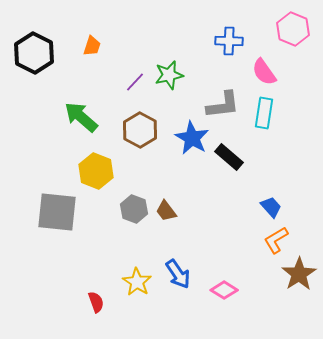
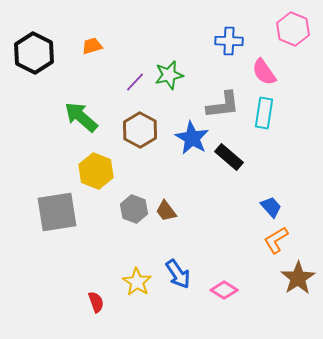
orange trapezoid: rotated 125 degrees counterclockwise
gray square: rotated 15 degrees counterclockwise
brown star: moved 1 px left, 4 px down
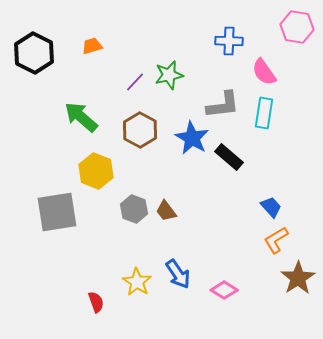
pink hexagon: moved 4 px right, 2 px up; rotated 12 degrees counterclockwise
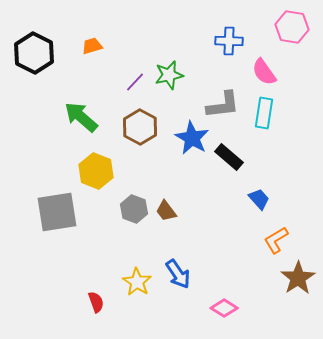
pink hexagon: moved 5 px left
brown hexagon: moved 3 px up
blue trapezoid: moved 12 px left, 8 px up
pink diamond: moved 18 px down
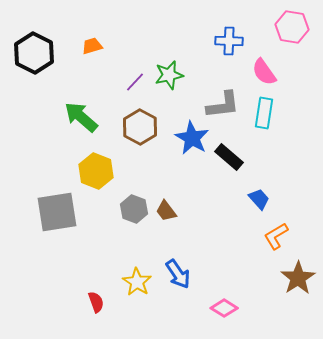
orange L-shape: moved 4 px up
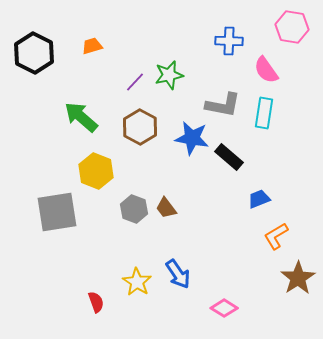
pink semicircle: moved 2 px right, 2 px up
gray L-shape: rotated 18 degrees clockwise
blue star: rotated 20 degrees counterclockwise
blue trapezoid: rotated 70 degrees counterclockwise
brown trapezoid: moved 3 px up
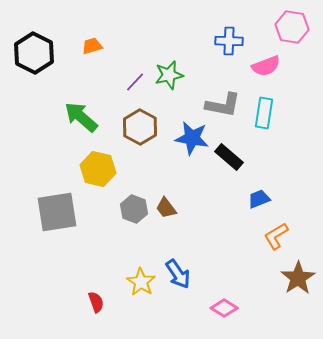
pink semicircle: moved 4 px up; rotated 76 degrees counterclockwise
yellow hexagon: moved 2 px right, 2 px up; rotated 8 degrees counterclockwise
yellow star: moved 4 px right
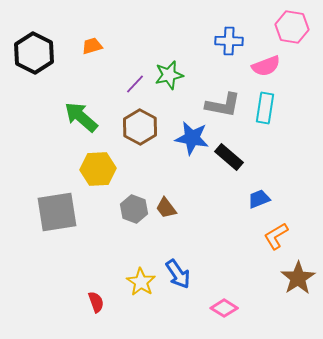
purple line: moved 2 px down
cyan rectangle: moved 1 px right, 5 px up
yellow hexagon: rotated 16 degrees counterclockwise
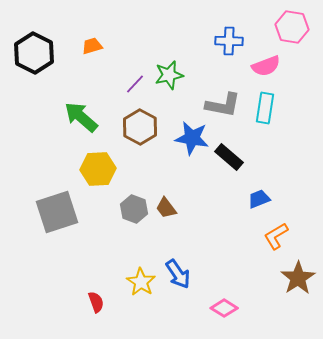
gray square: rotated 9 degrees counterclockwise
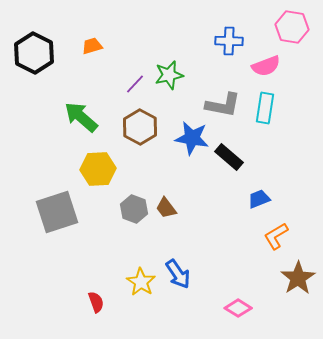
pink diamond: moved 14 px right
